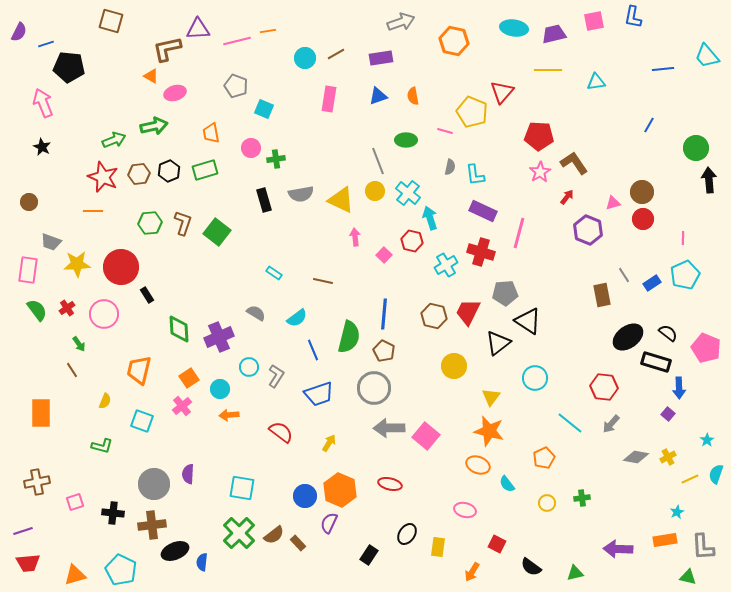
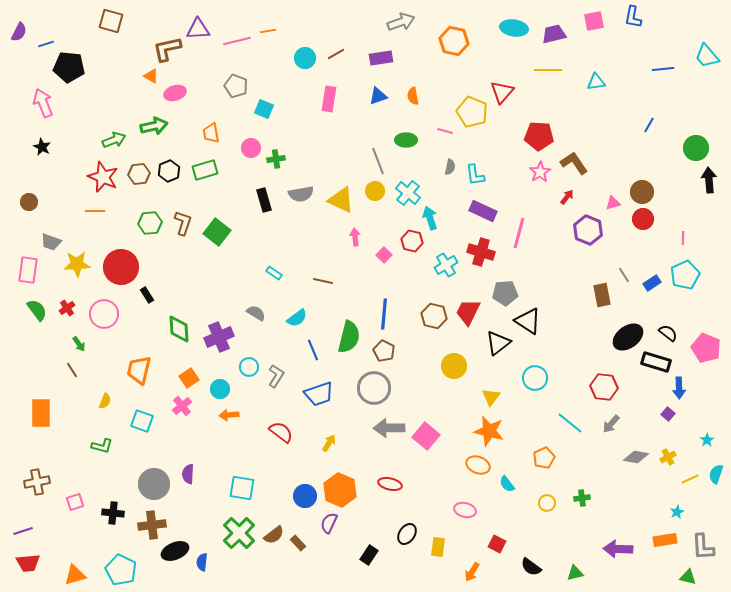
orange line at (93, 211): moved 2 px right
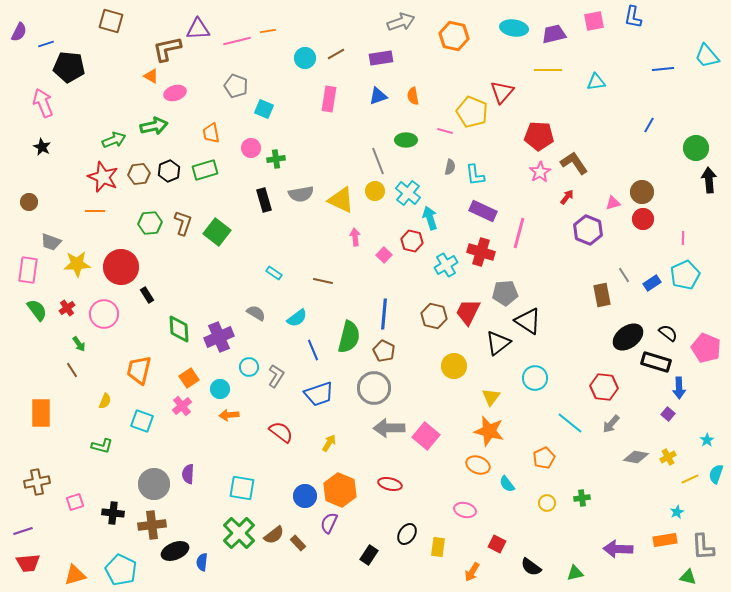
orange hexagon at (454, 41): moved 5 px up
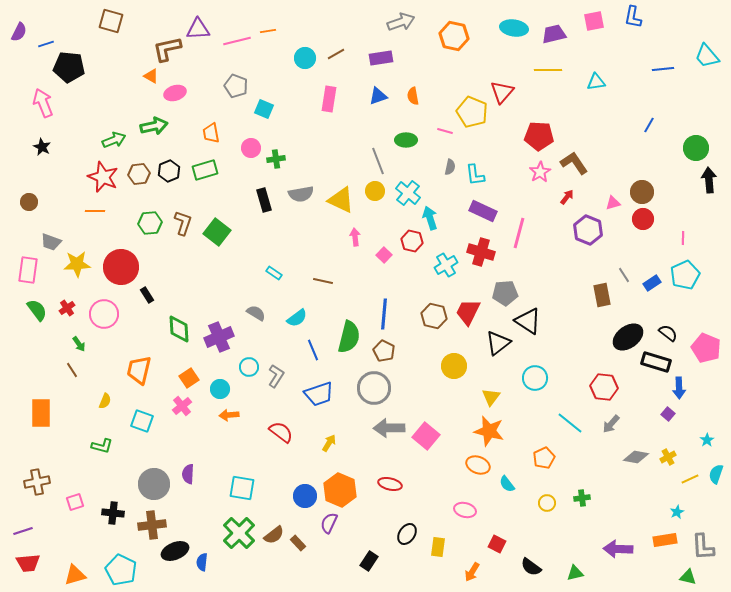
black rectangle at (369, 555): moved 6 px down
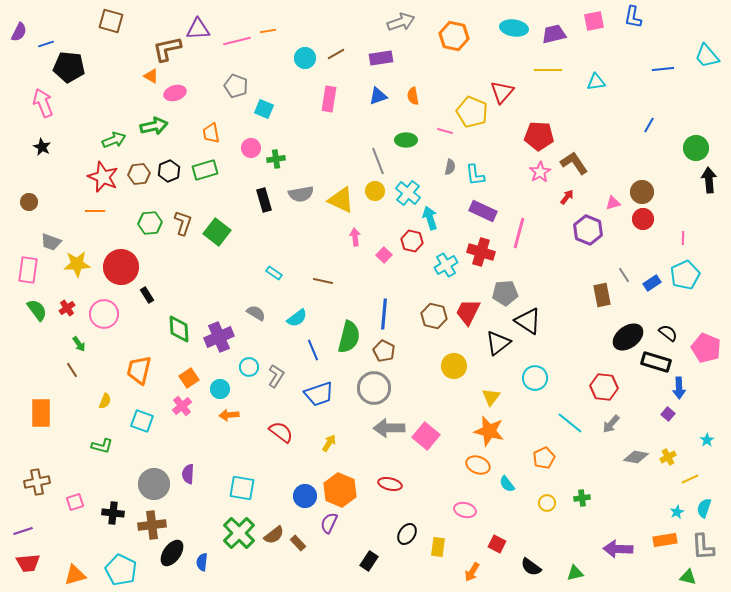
cyan semicircle at (716, 474): moved 12 px left, 34 px down
black ellipse at (175, 551): moved 3 px left, 2 px down; rotated 32 degrees counterclockwise
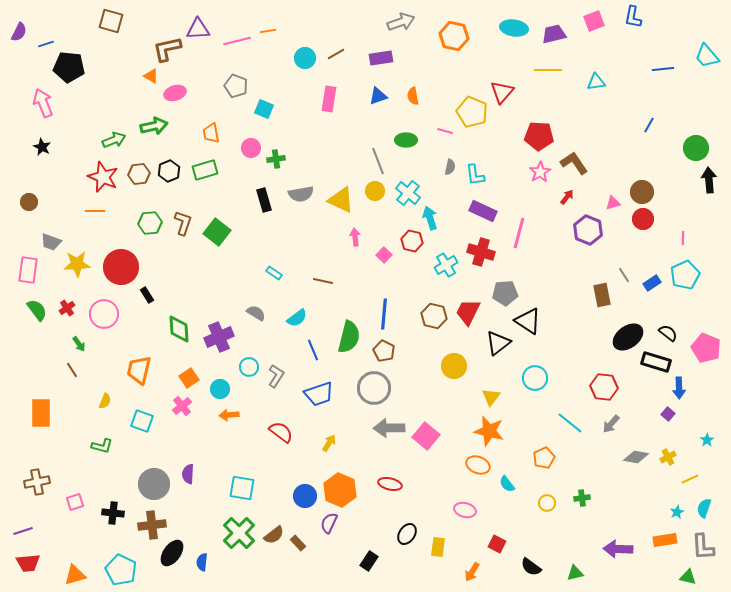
pink square at (594, 21): rotated 10 degrees counterclockwise
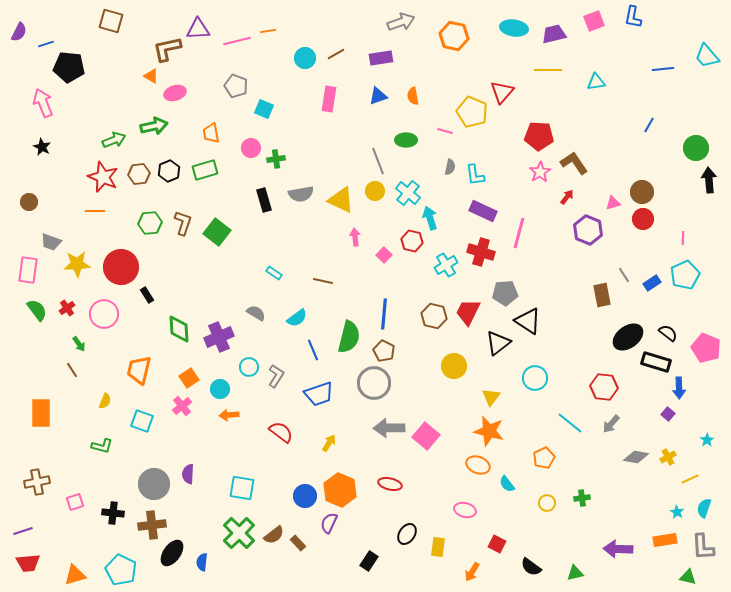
gray circle at (374, 388): moved 5 px up
cyan star at (677, 512): rotated 16 degrees counterclockwise
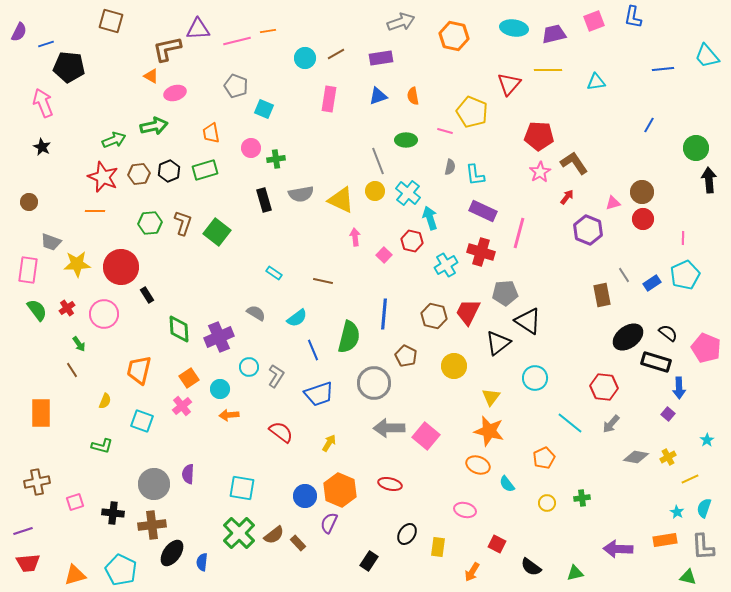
red triangle at (502, 92): moved 7 px right, 8 px up
brown pentagon at (384, 351): moved 22 px right, 5 px down
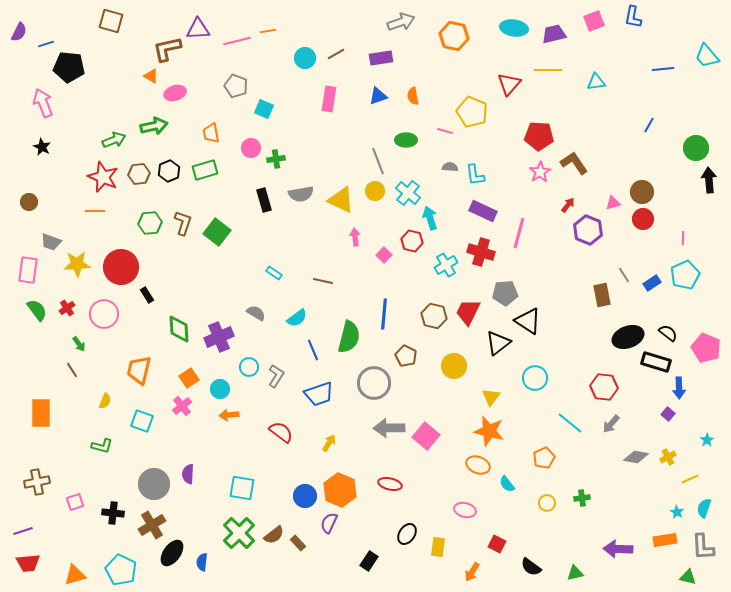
gray semicircle at (450, 167): rotated 98 degrees counterclockwise
red arrow at (567, 197): moved 1 px right, 8 px down
black ellipse at (628, 337): rotated 16 degrees clockwise
brown cross at (152, 525): rotated 24 degrees counterclockwise
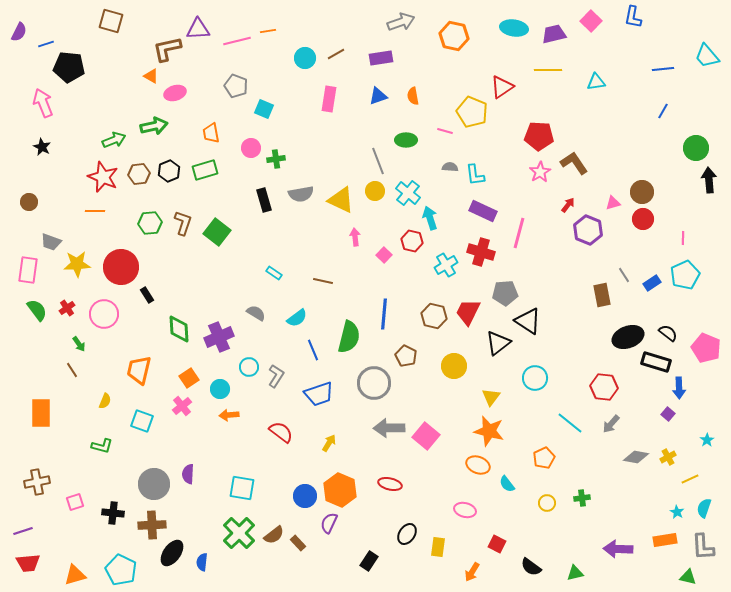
pink square at (594, 21): moved 3 px left; rotated 25 degrees counterclockwise
red triangle at (509, 84): moved 7 px left, 3 px down; rotated 15 degrees clockwise
blue line at (649, 125): moved 14 px right, 14 px up
brown cross at (152, 525): rotated 28 degrees clockwise
